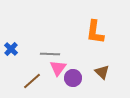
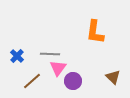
blue cross: moved 6 px right, 7 px down
brown triangle: moved 11 px right, 5 px down
purple circle: moved 3 px down
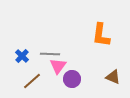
orange L-shape: moved 6 px right, 3 px down
blue cross: moved 5 px right
pink triangle: moved 2 px up
brown triangle: rotated 21 degrees counterclockwise
purple circle: moved 1 px left, 2 px up
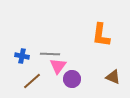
blue cross: rotated 32 degrees counterclockwise
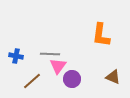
blue cross: moved 6 px left
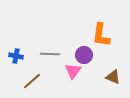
pink triangle: moved 15 px right, 5 px down
purple circle: moved 12 px right, 24 px up
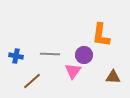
brown triangle: rotated 21 degrees counterclockwise
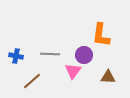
brown triangle: moved 5 px left
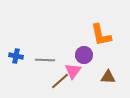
orange L-shape: rotated 20 degrees counterclockwise
gray line: moved 5 px left, 6 px down
brown line: moved 28 px right
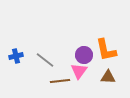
orange L-shape: moved 5 px right, 15 px down
blue cross: rotated 24 degrees counterclockwise
gray line: rotated 36 degrees clockwise
pink triangle: moved 6 px right
brown line: rotated 36 degrees clockwise
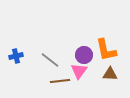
gray line: moved 5 px right
brown triangle: moved 2 px right, 3 px up
